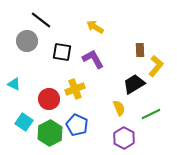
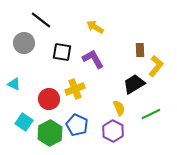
gray circle: moved 3 px left, 2 px down
purple hexagon: moved 11 px left, 7 px up
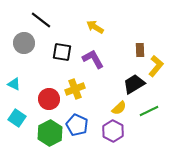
yellow semicircle: rotated 70 degrees clockwise
green line: moved 2 px left, 3 px up
cyan square: moved 7 px left, 4 px up
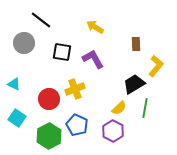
brown rectangle: moved 4 px left, 6 px up
green line: moved 4 px left, 3 px up; rotated 54 degrees counterclockwise
green hexagon: moved 1 px left, 3 px down
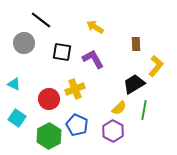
green line: moved 1 px left, 2 px down
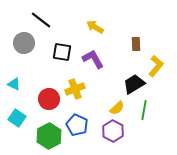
yellow semicircle: moved 2 px left
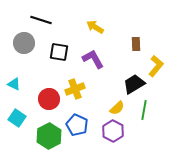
black line: rotated 20 degrees counterclockwise
black square: moved 3 px left
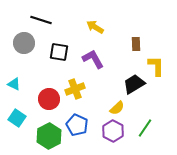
yellow L-shape: rotated 40 degrees counterclockwise
green line: moved 1 px right, 18 px down; rotated 24 degrees clockwise
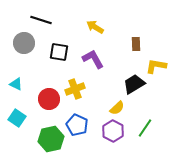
yellow L-shape: rotated 80 degrees counterclockwise
cyan triangle: moved 2 px right
green hexagon: moved 2 px right, 3 px down; rotated 15 degrees clockwise
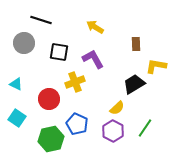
yellow cross: moved 7 px up
blue pentagon: moved 1 px up
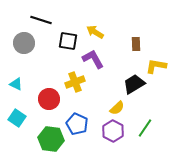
yellow arrow: moved 5 px down
black square: moved 9 px right, 11 px up
green hexagon: rotated 20 degrees clockwise
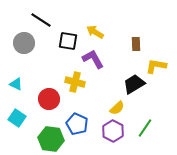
black line: rotated 15 degrees clockwise
yellow cross: rotated 36 degrees clockwise
